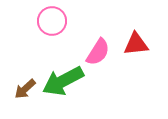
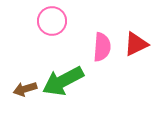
red triangle: rotated 20 degrees counterclockwise
pink semicircle: moved 4 px right, 5 px up; rotated 28 degrees counterclockwise
brown arrow: rotated 25 degrees clockwise
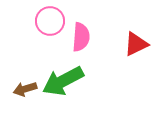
pink circle: moved 2 px left
pink semicircle: moved 21 px left, 10 px up
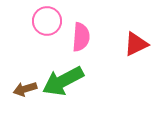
pink circle: moved 3 px left
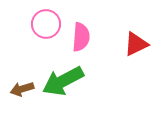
pink circle: moved 1 px left, 3 px down
brown arrow: moved 3 px left
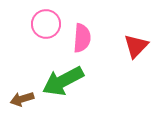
pink semicircle: moved 1 px right, 1 px down
red triangle: moved 2 px down; rotated 20 degrees counterclockwise
brown arrow: moved 10 px down
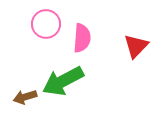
brown arrow: moved 3 px right, 2 px up
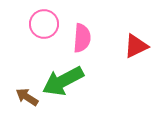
pink circle: moved 2 px left
red triangle: rotated 20 degrees clockwise
brown arrow: moved 2 px right; rotated 50 degrees clockwise
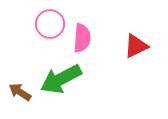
pink circle: moved 6 px right
green arrow: moved 2 px left, 2 px up
brown arrow: moved 7 px left, 5 px up
